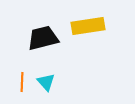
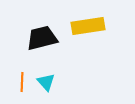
black trapezoid: moved 1 px left
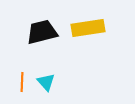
yellow rectangle: moved 2 px down
black trapezoid: moved 6 px up
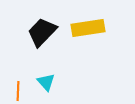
black trapezoid: rotated 32 degrees counterclockwise
orange line: moved 4 px left, 9 px down
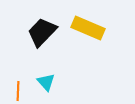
yellow rectangle: rotated 32 degrees clockwise
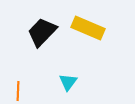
cyan triangle: moved 22 px right; rotated 18 degrees clockwise
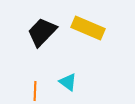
cyan triangle: rotated 30 degrees counterclockwise
orange line: moved 17 px right
